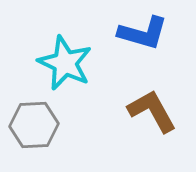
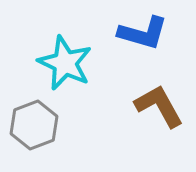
brown L-shape: moved 7 px right, 5 px up
gray hexagon: rotated 18 degrees counterclockwise
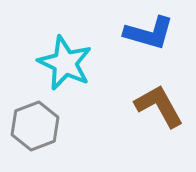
blue L-shape: moved 6 px right
gray hexagon: moved 1 px right, 1 px down
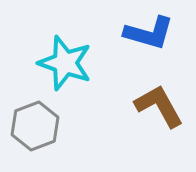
cyan star: rotated 6 degrees counterclockwise
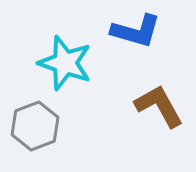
blue L-shape: moved 13 px left, 2 px up
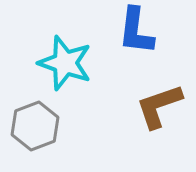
blue L-shape: rotated 81 degrees clockwise
brown L-shape: rotated 80 degrees counterclockwise
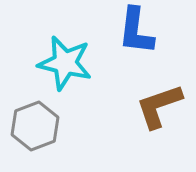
cyan star: rotated 6 degrees counterclockwise
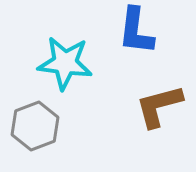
cyan star: rotated 6 degrees counterclockwise
brown L-shape: rotated 4 degrees clockwise
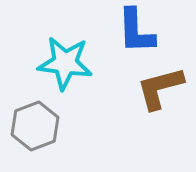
blue L-shape: rotated 9 degrees counterclockwise
brown L-shape: moved 1 px right, 18 px up
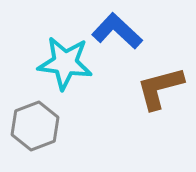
blue L-shape: moved 19 px left; rotated 135 degrees clockwise
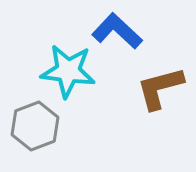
cyan star: moved 3 px right, 8 px down
